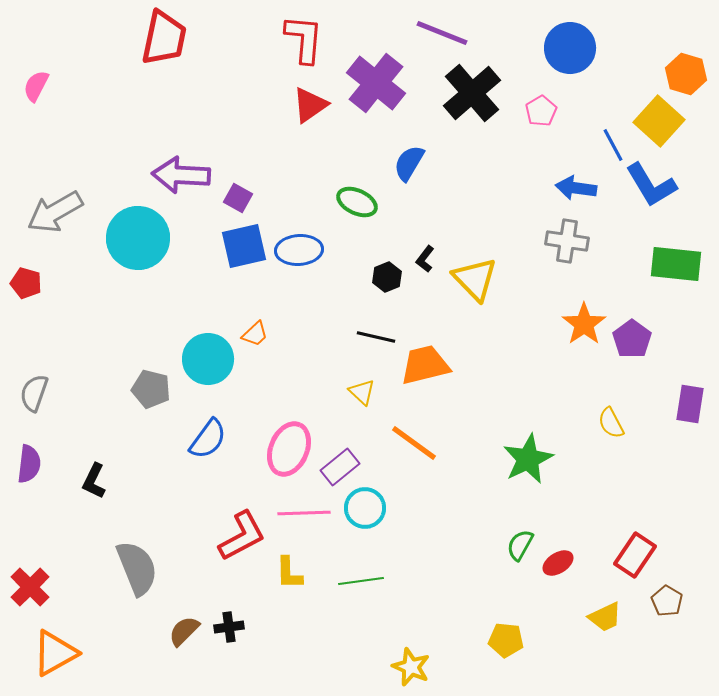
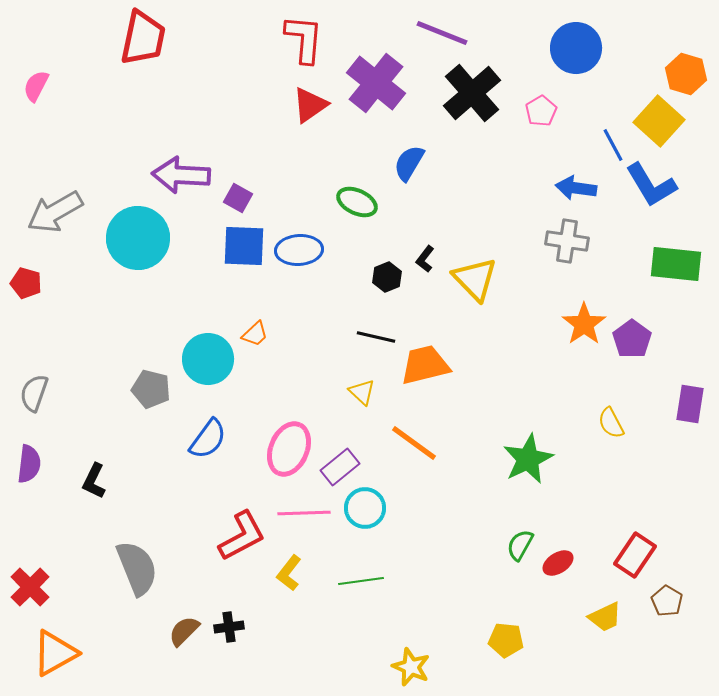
red trapezoid at (164, 38): moved 21 px left
blue circle at (570, 48): moved 6 px right
blue square at (244, 246): rotated 15 degrees clockwise
yellow L-shape at (289, 573): rotated 39 degrees clockwise
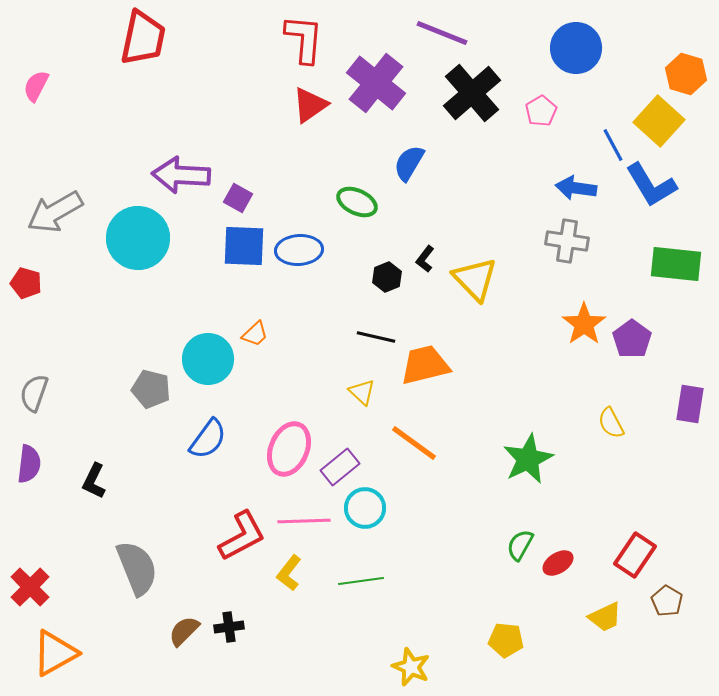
pink line at (304, 513): moved 8 px down
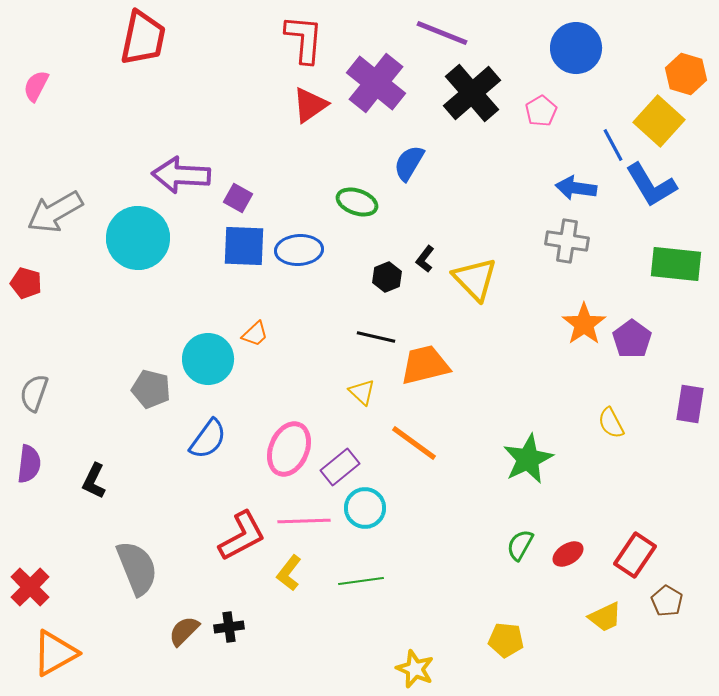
green ellipse at (357, 202): rotated 6 degrees counterclockwise
red ellipse at (558, 563): moved 10 px right, 9 px up
yellow star at (411, 667): moved 4 px right, 2 px down
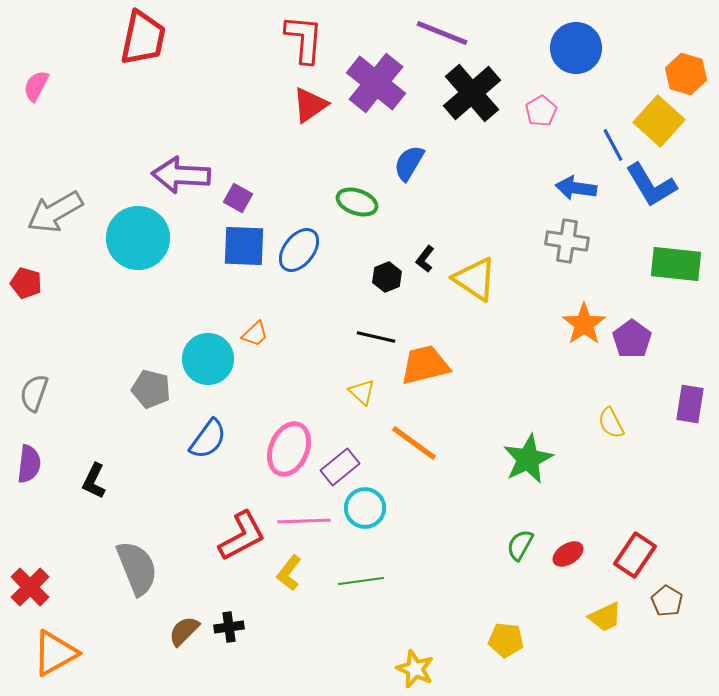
blue ellipse at (299, 250): rotated 48 degrees counterclockwise
yellow triangle at (475, 279): rotated 12 degrees counterclockwise
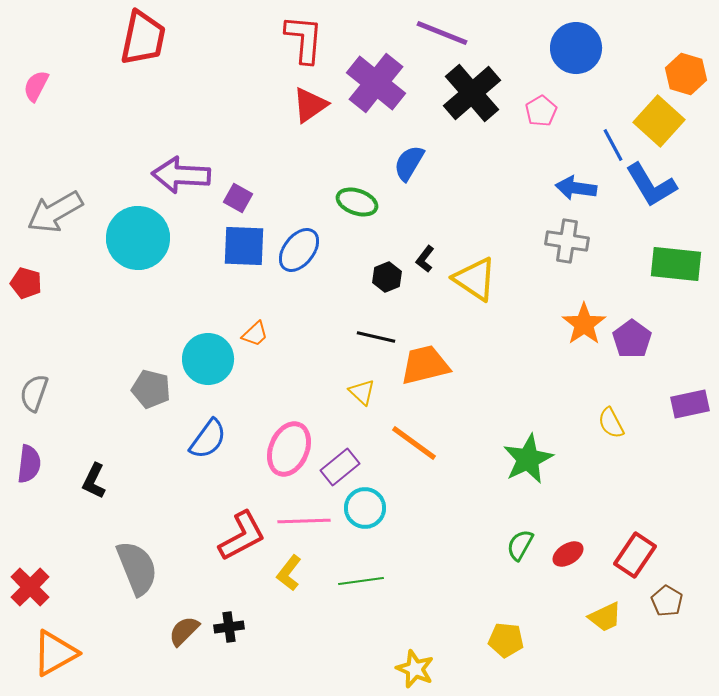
purple rectangle at (690, 404): rotated 69 degrees clockwise
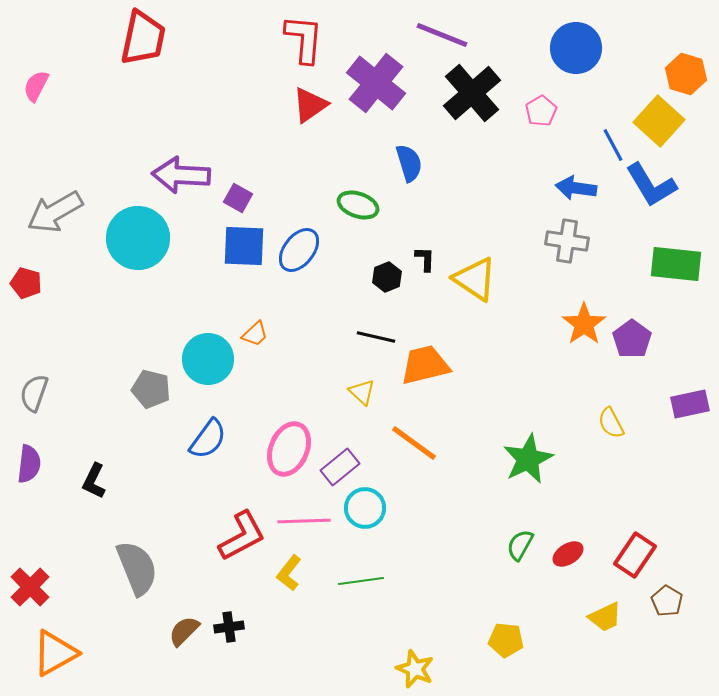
purple line at (442, 33): moved 2 px down
blue semicircle at (409, 163): rotated 132 degrees clockwise
green ellipse at (357, 202): moved 1 px right, 3 px down
black L-shape at (425, 259): rotated 144 degrees clockwise
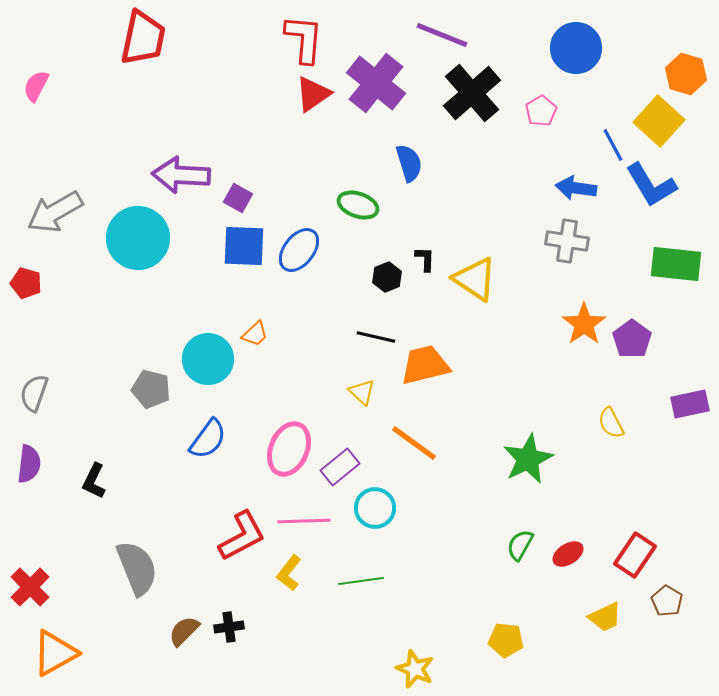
red triangle at (310, 105): moved 3 px right, 11 px up
cyan circle at (365, 508): moved 10 px right
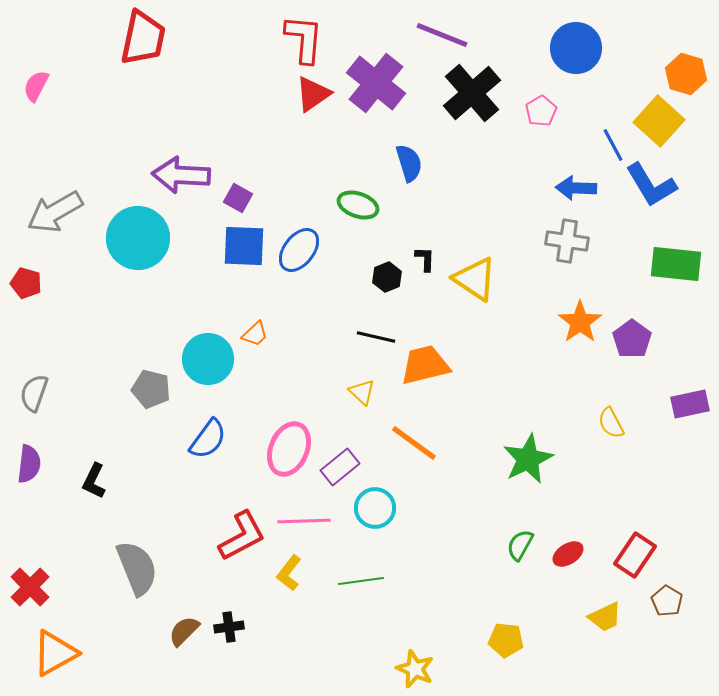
blue arrow at (576, 188): rotated 6 degrees counterclockwise
orange star at (584, 324): moved 4 px left, 2 px up
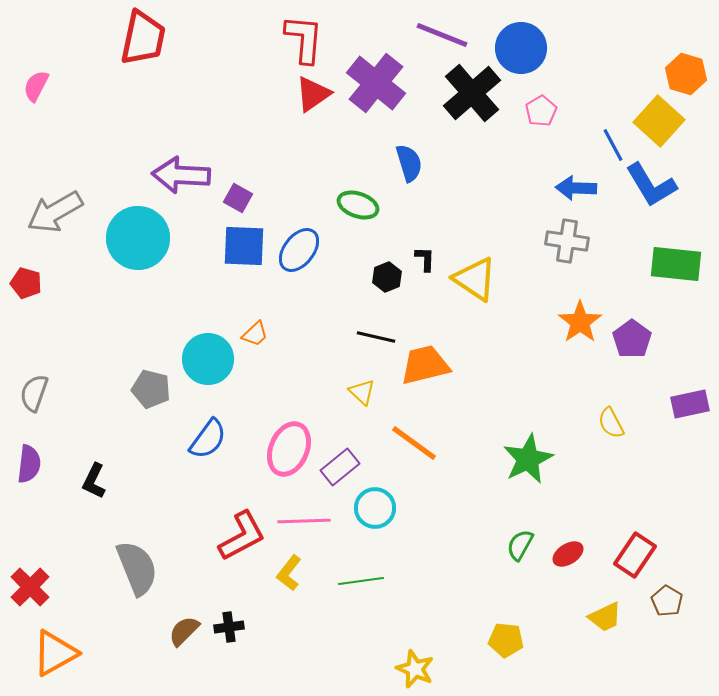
blue circle at (576, 48): moved 55 px left
